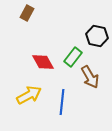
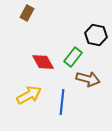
black hexagon: moved 1 px left, 1 px up
brown arrow: moved 2 px left, 2 px down; rotated 45 degrees counterclockwise
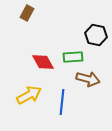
green rectangle: rotated 48 degrees clockwise
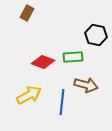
red diamond: rotated 40 degrees counterclockwise
brown arrow: moved 2 px left, 6 px down
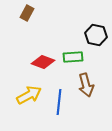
brown arrow: rotated 60 degrees clockwise
blue line: moved 3 px left
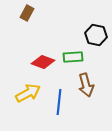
yellow arrow: moved 1 px left, 2 px up
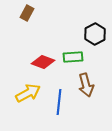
black hexagon: moved 1 px left, 1 px up; rotated 20 degrees clockwise
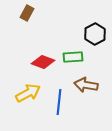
brown arrow: rotated 115 degrees clockwise
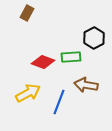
black hexagon: moved 1 px left, 4 px down
green rectangle: moved 2 px left
blue line: rotated 15 degrees clockwise
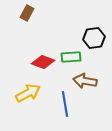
black hexagon: rotated 20 degrees clockwise
brown arrow: moved 1 px left, 4 px up
blue line: moved 6 px right, 2 px down; rotated 30 degrees counterclockwise
